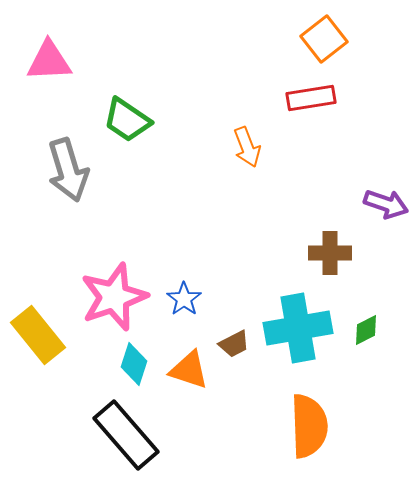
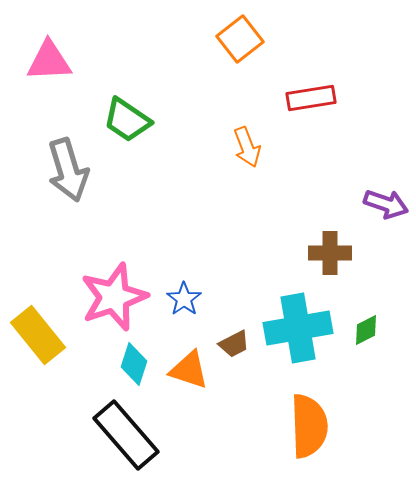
orange square: moved 84 px left
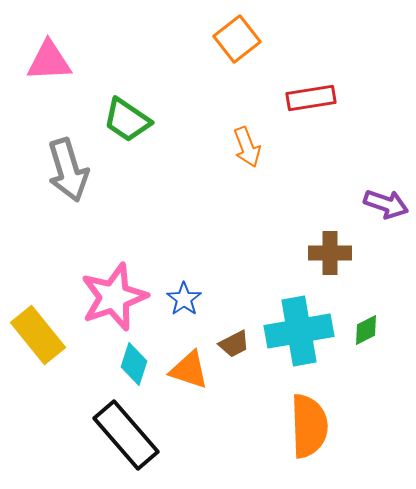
orange square: moved 3 px left
cyan cross: moved 1 px right, 3 px down
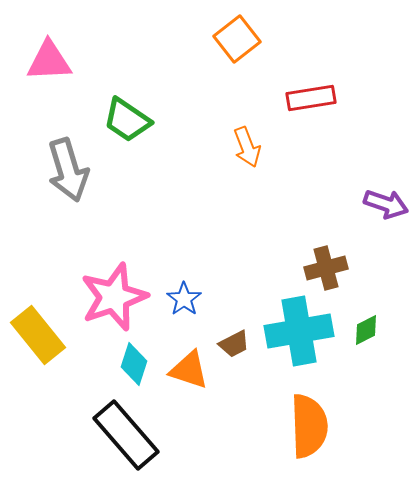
brown cross: moved 4 px left, 15 px down; rotated 15 degrees counterclockwise
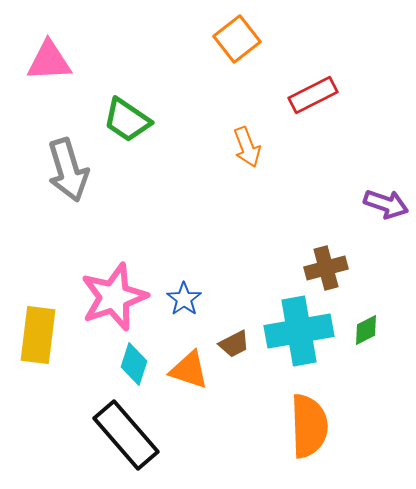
red rectangle: moved 2 px right, 3 px up; rotated 18 degrees counterclockwise
yellow rectangle: rotated 46 degrees clockwise
